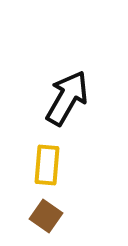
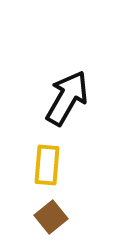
brown square: moved 5 px right, 1 px down; rotated 16 degrees clockwise
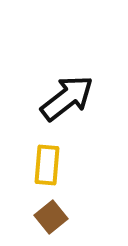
black arrow: rotated 22 degrees clockwise
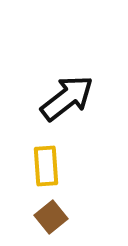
yellow rectangle: moved 1 px left, 1 px down; rotated 9 degrees counterclockwise
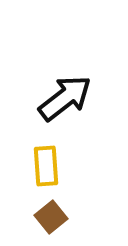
black arrow: moved 2 px left
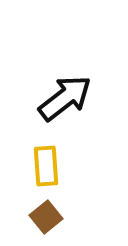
brown square: moved 5 px left
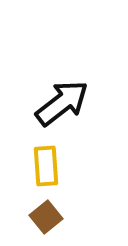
black arrow: moved 3 px left, 5 px down
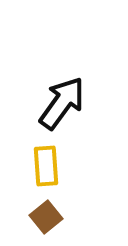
black arrow: rotated 16 degrees counterclockwise
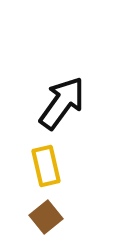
yellow rectangle: rotated 9 degrees counterclockwise
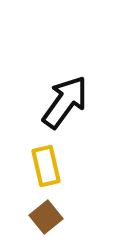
black arrow: moved 3 px right, 1 px up
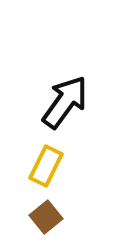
yellow rectangle: rotated 39 degrees clockwise
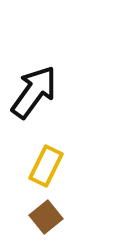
black arrow: moved 31 px left, 10 px up
